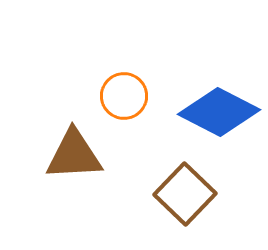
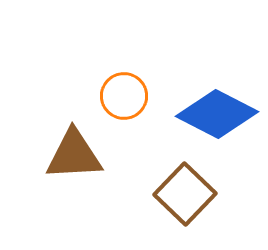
blue diamond: moved 2 px left, 2 px down
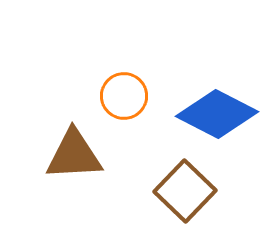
brown square: moved 3 px up
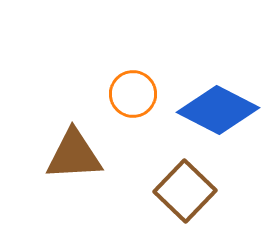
orange circle: moved 9 px right, 2 px up
blue diamond: moved 1 px right, 4 px up
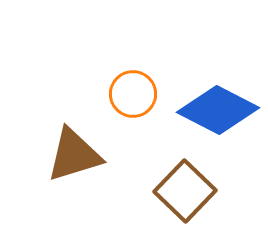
brown triangle: rotated 14 degrees counterclockwise
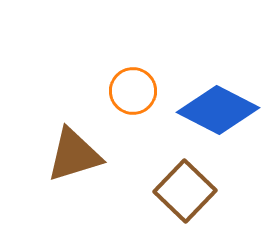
orange circle: moved 3 px up
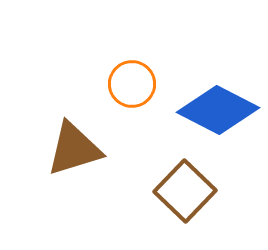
orange circle: moved 1 px left, 7 px up
brown triangle: moved 6 px up
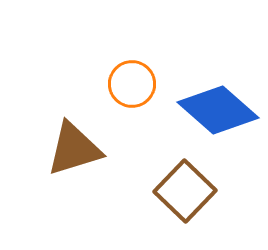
blue diamond: rotated 14 degrees clockwise
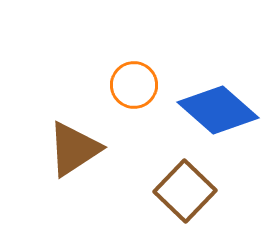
orange circle: moved 2 px right, 1 px down
brown triangle: rotated 16 degrees counterclockwise
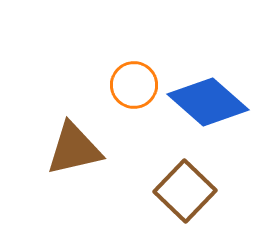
blue diamond: moved 10 px left, 8 px up
brown triangle: rotated 20 degrees clockwise
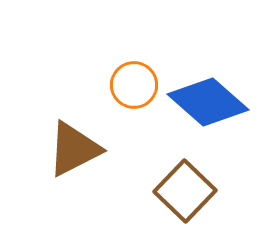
brown triangle: rotated 14 degrees counterclockwise
